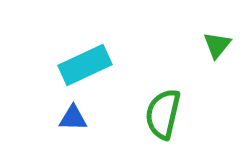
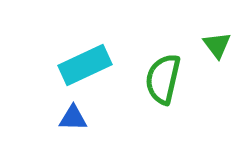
green triangle: rotated 16 degrees counterclockwise
green semicircle: moved 35 px up
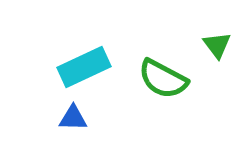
cyan rectangle: moved 1 px left, 2 px down
green semicircle: rotated 75 degrees counterclockwise
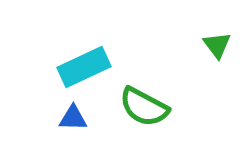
green semicircle: moved 19 px left, 28 px down
